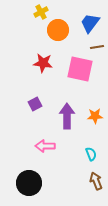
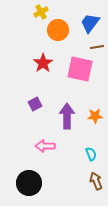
red star: rotated 30 degrees clockwise
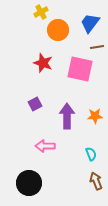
red star: rotated 18 degrees counterclockwise
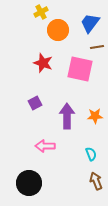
purple square: moved 1 px up
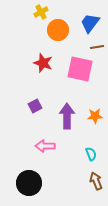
purple square: moved 3 px down
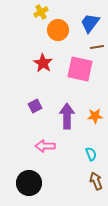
red star: rotated 12 degrees clockwise
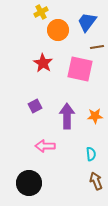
blue trapezoid: moved 3 px left, 1 px up
cyan semicircle: rotated 16 degrees clockwise
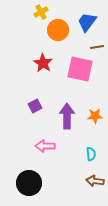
brown arrow: moved 1 px left; rotated 60 degrees counterclockwise
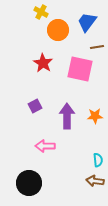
yellow cross: rotated 32 degrees counterclockwise
cyan semicircle: moved 7 px right, 6 px down
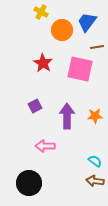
orange circle: moved 4 px right
cyan semicircle: moved 3 px left, 1 px down; rotated 48 degrees counterclockwise
